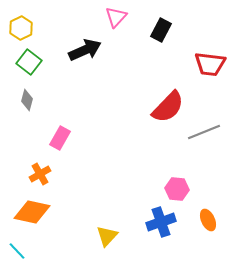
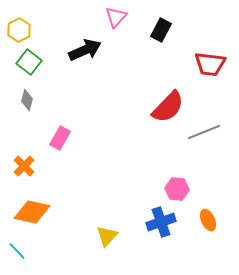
yellow hexagon: moved 2 px left, 2 px down
orange cross: moved 16 px left, 8 px up; rotated 15 degrees counterclockwise
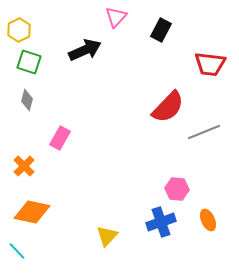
green square: rotated 20 degrees counterclockwise
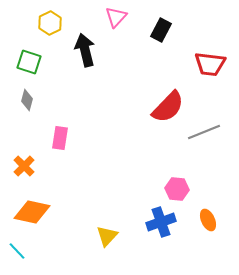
yellow hexagon: moved 31 px right, 7 px up
black arrow: rotated 80 degrees counterclockwise
pink rectangle: rotated 20 degrees counterclockwise
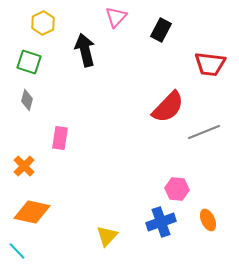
yellow hexagon: moved 7 px left
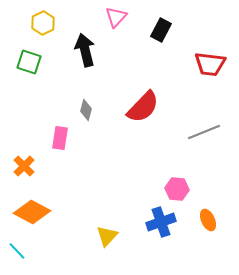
gray diamond: moved 59 px right, 10 px down
red semicircle: moved 25 px left
orange diamond: rotated 15 degrees clockwise
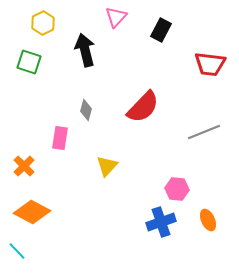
yellow triangle: moved 70 px up
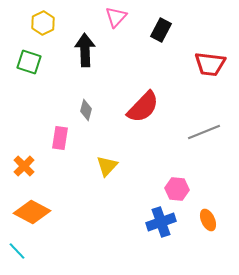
black arrow: rotated 12 degrees clockwise
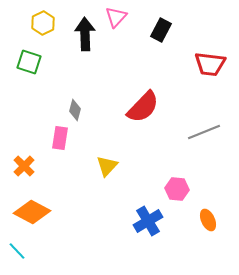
black arrow: moved 16 px up
gray diamond: moved 11 px left
blue cross: moved 13 px left, 1 px up; rotated 12 degrees counterclockwise
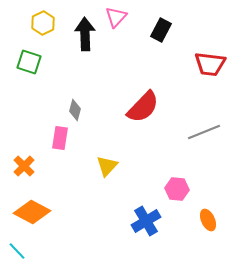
blue cross: moved 2 px left
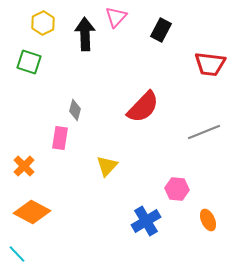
cyan line: moved 3 px down
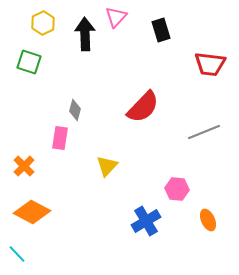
black rectangle: rotated 45 degrees counterclockwise
